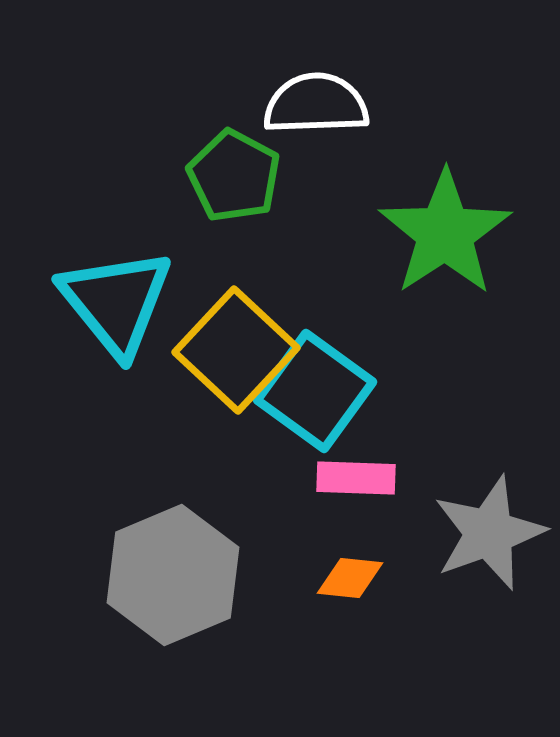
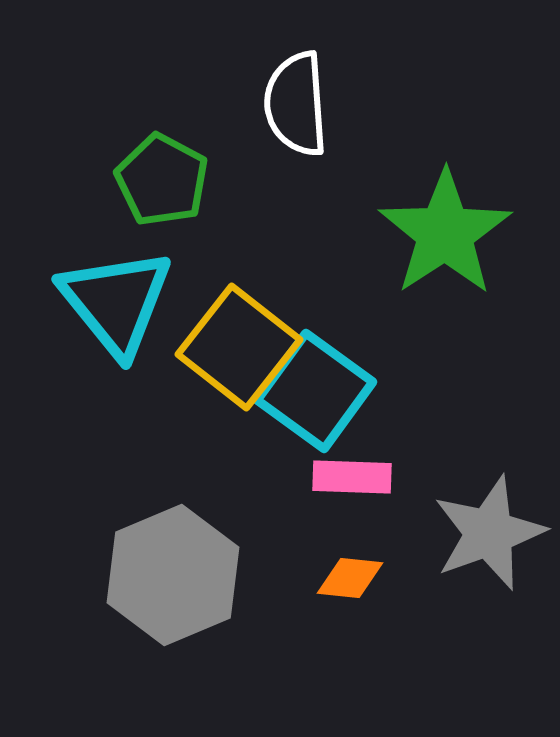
white semicircle: moved 20 px left; rotated 92 degrees counterclockwise
green pentagon: moved 72 px left, 4 px down
yellow square: moved 3 px right, 3 px up; rotated 5 degrees counterclockwise
pink rectangle: moved 4 px left, 1 px up
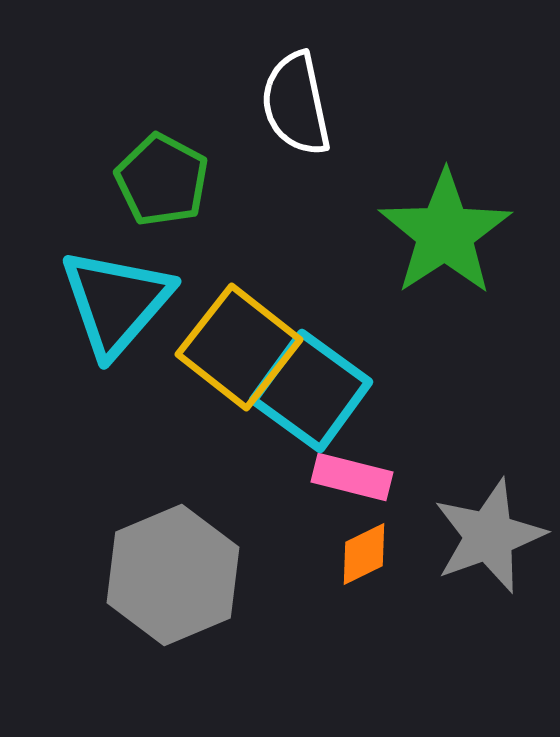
white semicircle: rotated 8 degrees counterclockwise
cyan triangle: rotated 20 degrees clockwise
cyan square: moved 4 px left
pink rectangle: rotated 12 degrees clockwise
gray star: moved 3 px down
orange diamond: moved 14 px right, 24 px up; rotated 32 degrees counterclockwise
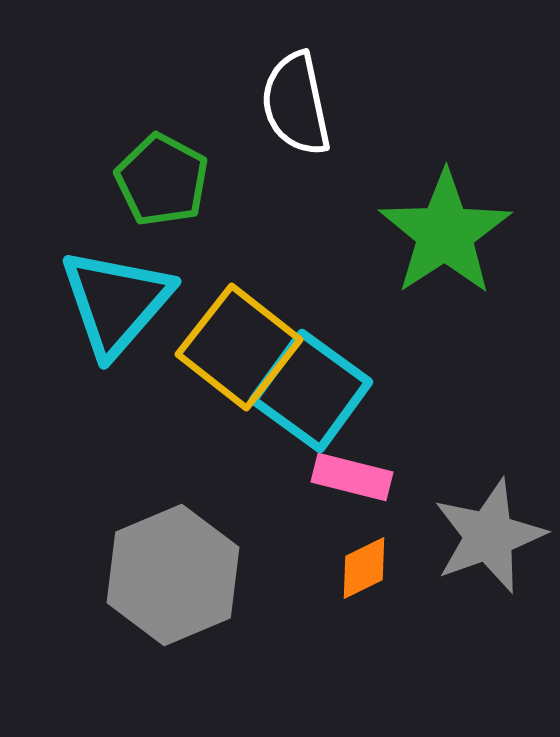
orange diamond: moved 14 px down
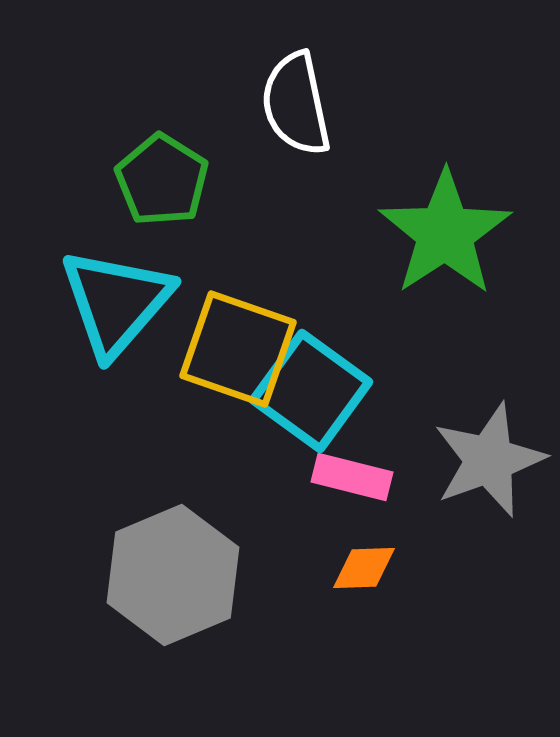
green pentagon: rotated 4 degrees clockwise
yellow square: moved 1 px left, 2 px down; rotated 19 degrees counterclockwise
gray star: moved 76 px up
orange diamond: rotated 24 degrees clockwise
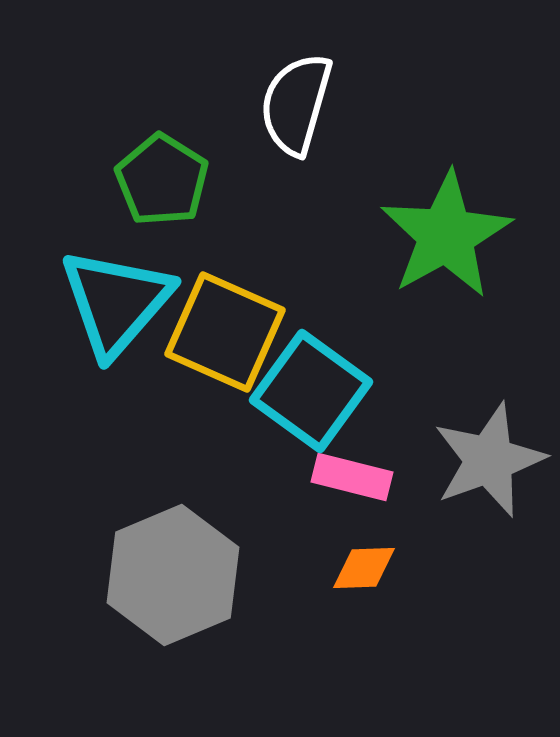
white semicircle: rotated 28 degrees clockwise
green star: moved 1 px right, 2 px down; rotated 4 degrees clockwise
yellow square: moved 13 px left, 17 px up; rotated 5 degrees clockwise
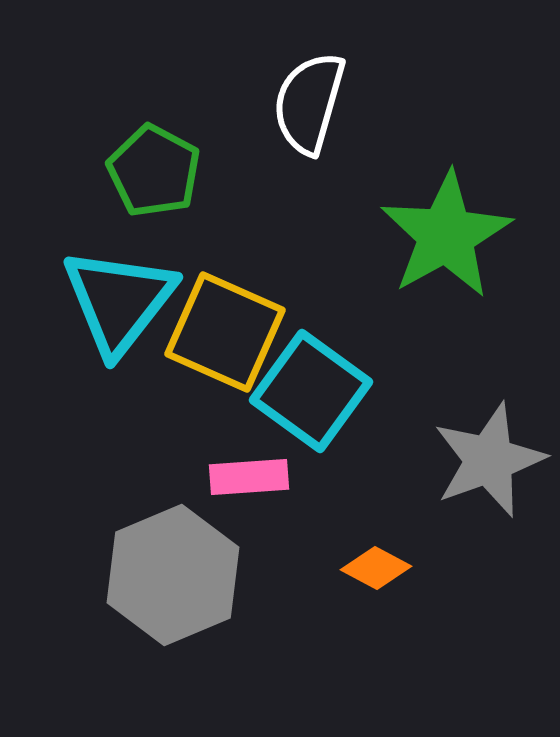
white semicircle: moved 13 px right, 1 px up
green pentagon: moved 8 px left, 9 px up; rotated 4 degrees counterclockwise
cyan triangle: moved 3 px right, 1 px up; rotated 3 degrees counterclockwise
pink rectangle: moved 103 px left; rotated 18 degrees counterclockwise
orange diamond: moved 12 px right; rotated 30 degrees clockwise
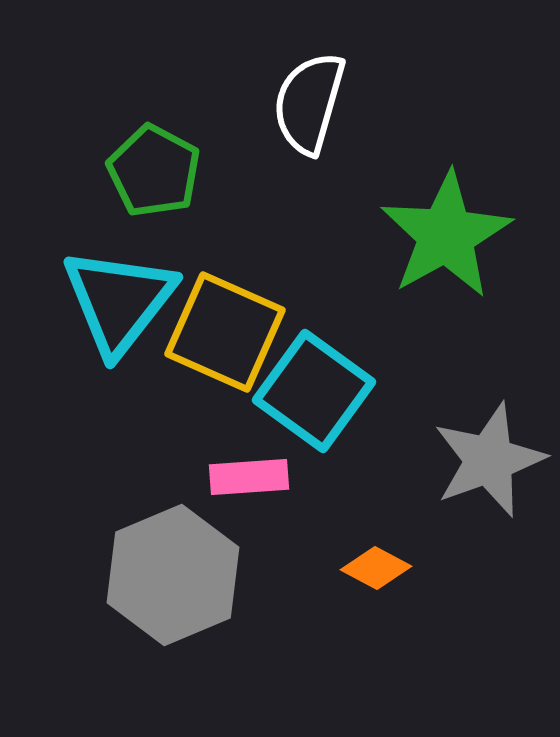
cyan square: moved 3 px right
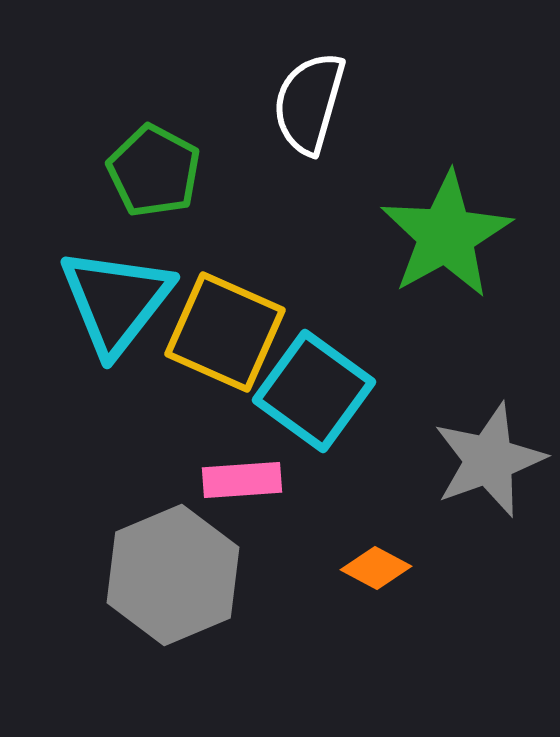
cyan triangle: moved 3 px left
pink rectangle: moved 7 px left, 3 px down
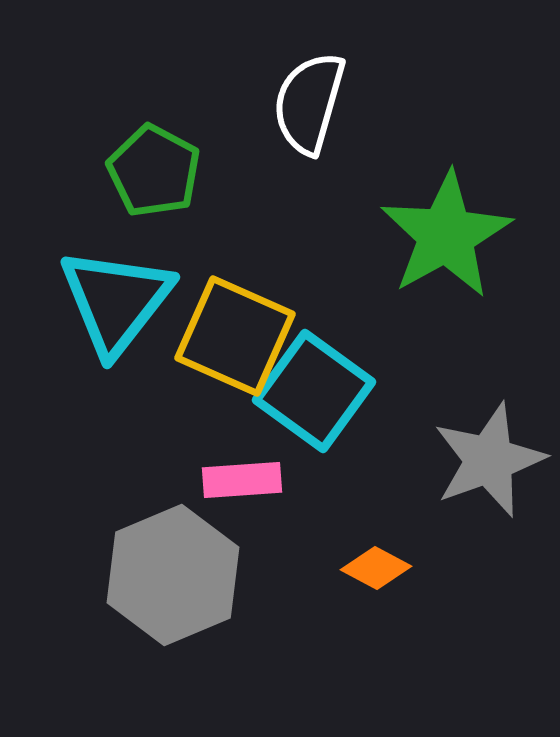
yellow square: moved 10 px right, 4 px down
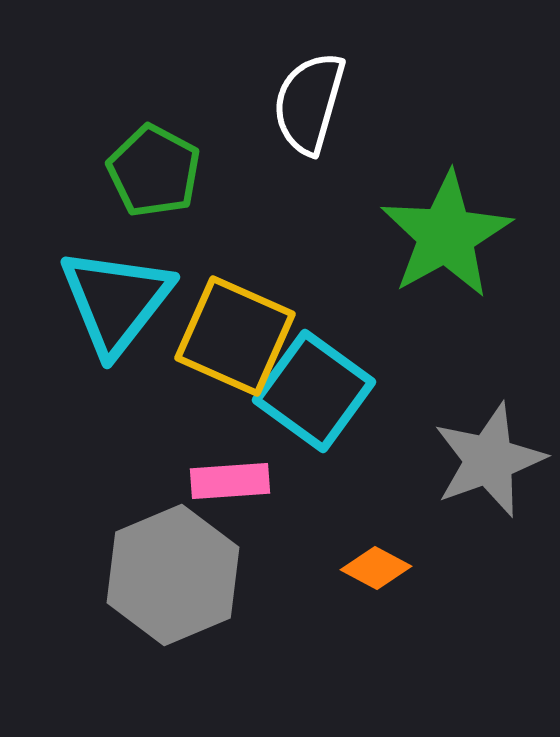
pink rectangle: moved 12 px left, 1 px down
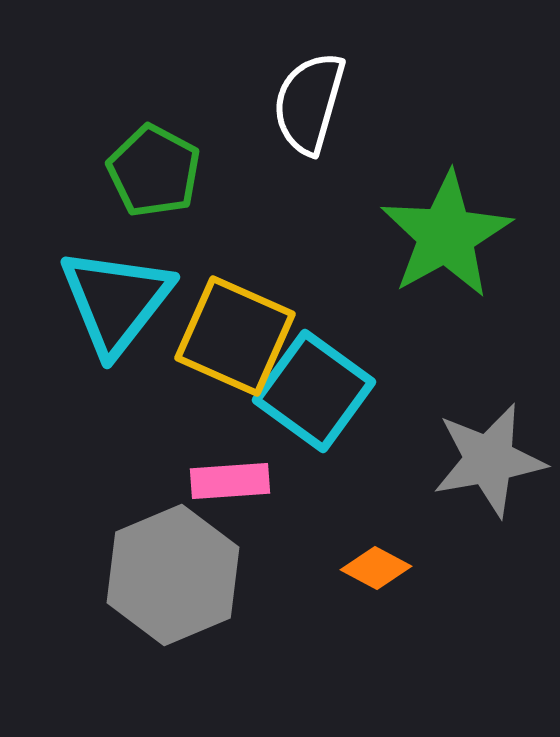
gray star: rotated 10 degrees clockwise
